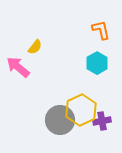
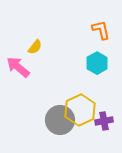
yellow hexagon: moved 1 px left
purple cross: moved 2 px right
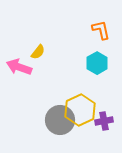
yellow semicircle: moved 3 px right, 5 px down
pink arrow: moved 1 px right; rotated 20 degrees counterclockwise
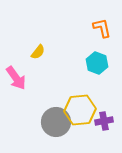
orange L-shape: moved 1 px right, 2 px up
cyan hexagon: rotated 10 degrees counterclockwise
pink arrow: moved 3 px left, 11 px down; rotated 145 degrees counterclockwise
yellow hexagon: rotated 20 degrees clockwise
gray circle: moved 4 px left, 2 px down
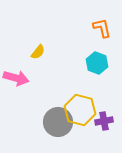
pink arrow: rotated 40 degrees counterclockwise
yellow hexagon: rotated 20 degrees clockwise
gray circle: moved 2 px right
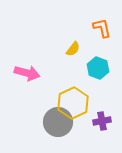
yellow semicircle: moved 35 px right, 3 px up
cyan hexagon: moved 1 px right, 5 px down
pink arrow: moved 11 px right, 5 px up
yellow hexagon: moved 7 px left, 7 px up; rotated 20 degrees clockwise
purple cross: moved 2 px left
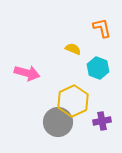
yellow semicircle: rotated 105 degrees counterclockwise
yellow hexagon: moved 2 px up
